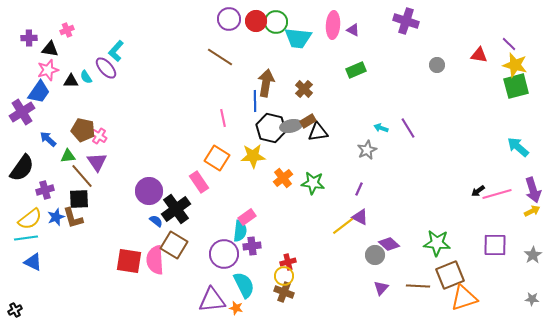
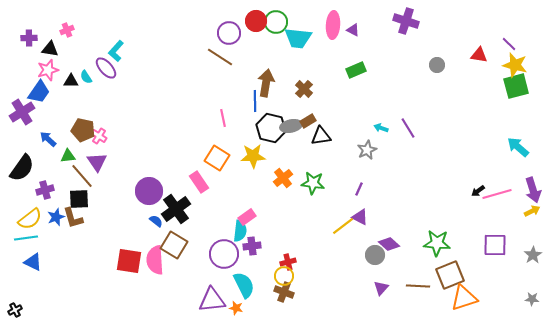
purple circle at (229, 19): moved 14 px down
black triangle at (318, 132): moved 3 px right, 4 px down
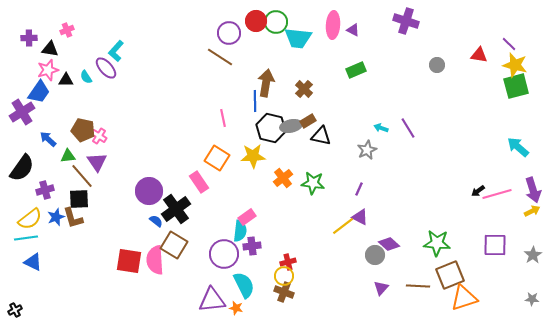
black triangle at (71, 81): moved 5 px left, 1 px up
black triangle at (321, 136): rotated 20 degrees clockwise
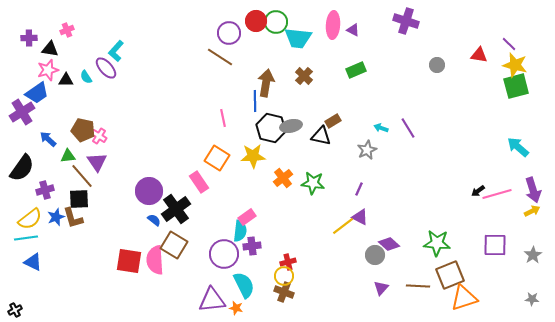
brown cross at (304, 89): moved 13 px up
blue trapezoid at (39, 92): moved 2 px left, 1 px down; rotated 20 degrees clockwise
brown rectangle at (308, 121): moved 25 px right
blue semicircle at (156, 221): moved 2 px left, 1 px up
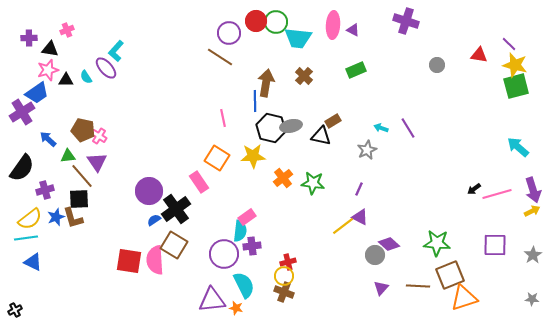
black arrow at (478, 191): moved 4 px left, 2 px up
blue semicircle at (154, 220): rotated 72 degrees counterclockwise
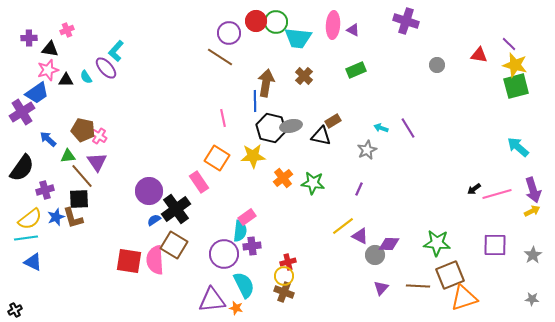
purple triangle at (360, 217): moved 19 px down
purple diamond at (389, 244): rotated 40 degrees counterclockwise
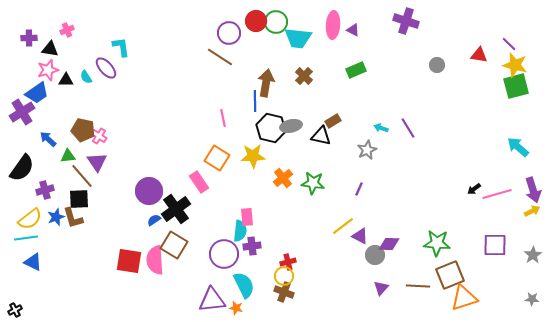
cyan L-shape at (116, 51): moved 5 px right, 4 px up; rotated 130 degrees clockwise
pink rectangle at (247, 217): rotated 60 degrees counterclockwise
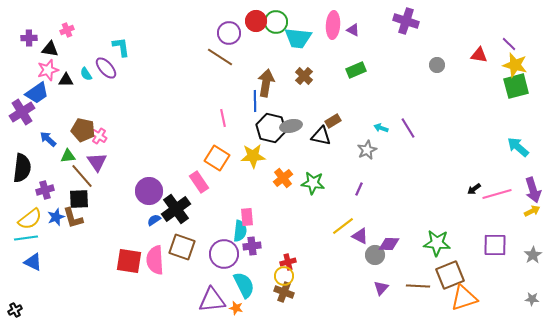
cyan semicircle at (86, 77): moved 3 px up
black semicircle at (22, 168): rotated 28 degrees counterclockwise
brown square at (174, 245): moved 8 px right, 2 px down; rotated 12 degrees counterclockwise
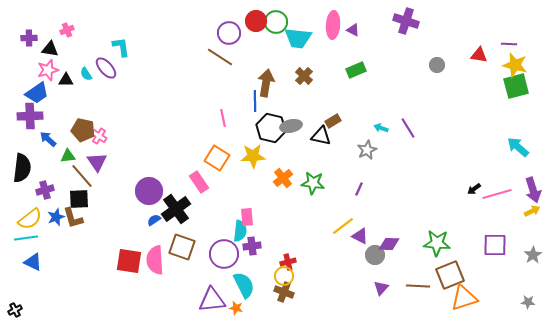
purple line at (509, 44): rotated 42 degrees counterclockwise
purple cross at (22, 112): moved 8 px right, 4 px down; rotated 30 degrees clockwise
gray star at (532, 299): moved 4 px left, 3 px down
